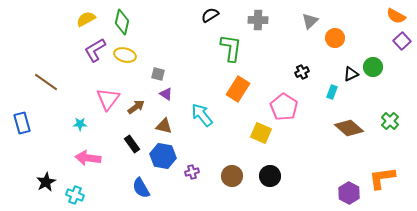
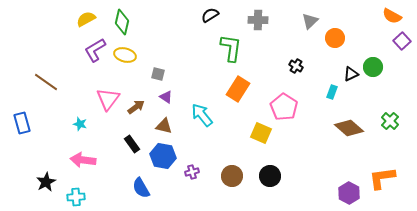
orange semicircle: moved 4 px left
black cross: moved 6 px left, 6 px up; rotated 32 degrees counterclockwise
purple triangle: moved 3 px down
cyan star: rotated 16 degrees clockwise
pink arrow: moved 5 px left, 2 px down
cyan cross: moved 1 px right, 2 px down; rotated 24 degrees counterclockwise
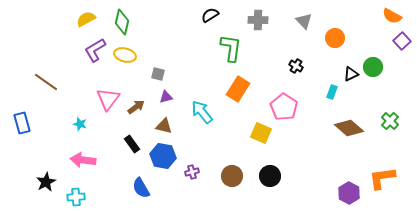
gray triangle: moved 6 px left; rotated 30 degrees counterclockwise
purple triangle: rotated 48 degrees counterclockwise
cyan arrow: moved 3 px up
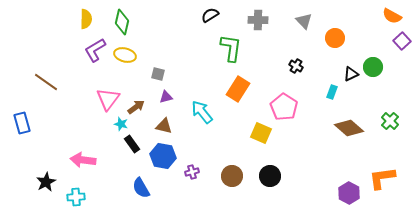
yellow semicircle: rotated 120 degrees clockwise
cyan star: moved 41 px right
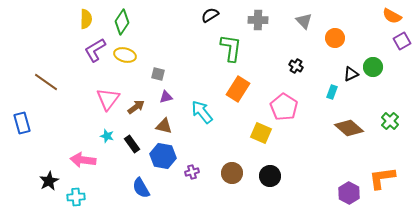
green diamond: rotated 20 degrees clockwise
purple square: rotated 12 degrees clockwise
cyan star: moved 14 px left, 12 px down
brown circle: moved 3 px up
black star: moved 3 px right, 1 px up
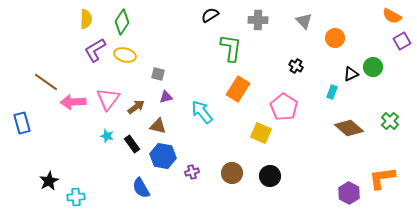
brown triangle: moved 6 px left
pink arrow: moved 10 px left, 58 px up; rotated 10 degrees counterclockwise
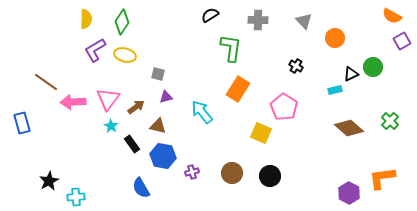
cyan rectangle: moved 3 px right, 2 px up; rotated 56 degrees clockwise
cyan star: moved 4 px right, 10 px up; rotated 16 degrees clockwise
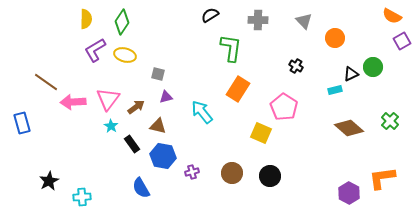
cyan cross: moved 6 px right
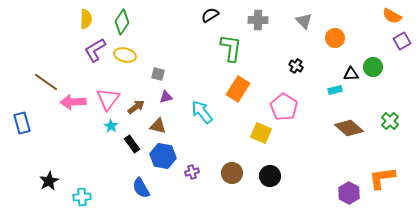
black triangle: rotated 21 degrees clockwise
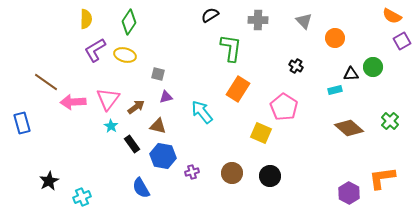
green diamond: moved 7 px right
cyan cross: rotated 18 degrees counterclockwise
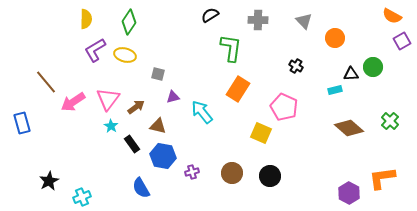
brown line: rotated 15 degrees clockwise
purple triangle: moved 7 px right
pink arrow: rotated 30 degrees counterclockwise
pink pentagon: rotated 8 degrees counterclockwise
